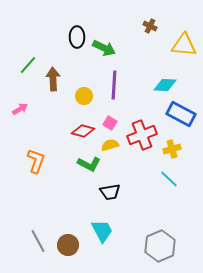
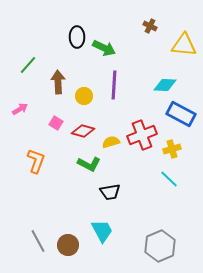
brown arrow: moved 5 px right, 3 px down
pink square: moved 54 px left
yellow semicircle: moved 1 px right, 3 px up
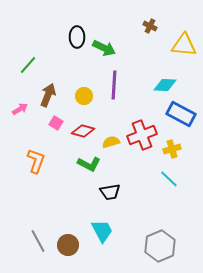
brown arrow: moved 10 px left, 13 px down; rotated 25 degrees clockwise
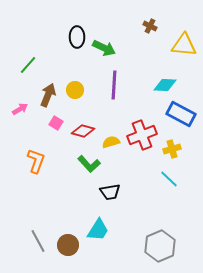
yellow circle: moved 9 px left, 6 px up
green L-shape: rotated 20 degrees clockwise
cyan trapezoid: moved 4 px left, 1 px up; rotated 60 degrees clockwise
